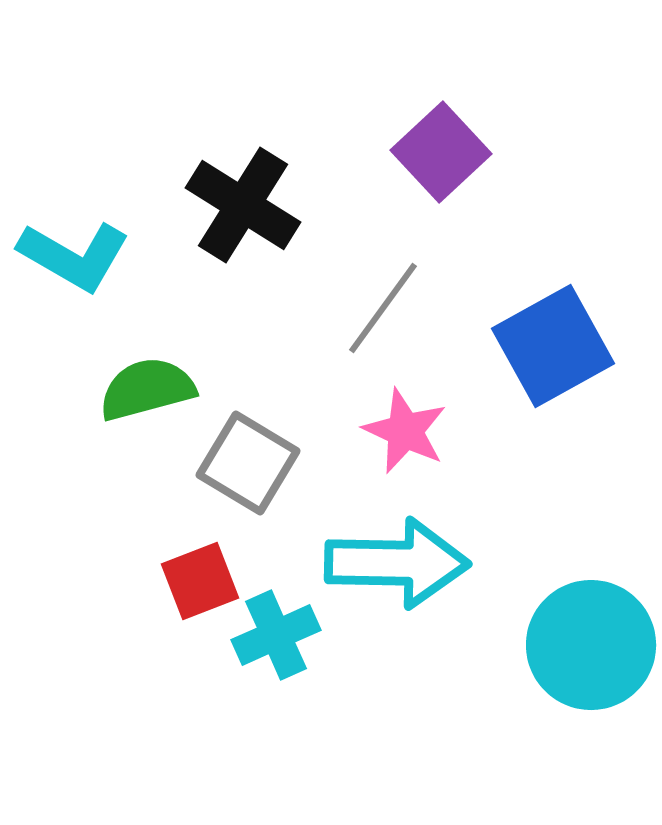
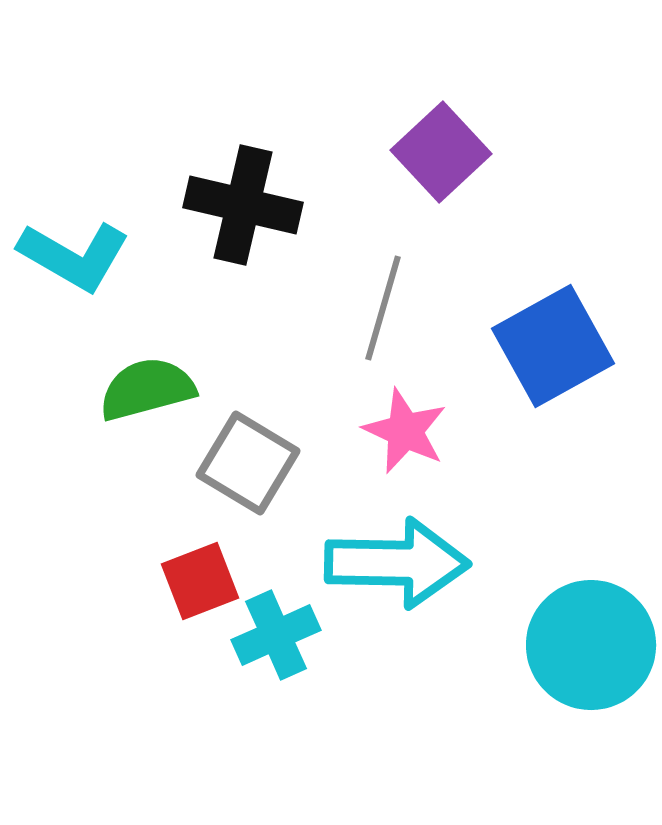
black cross: rotated 19 degrees counterclockwise
gray line: rotated 20 degrees counterclockwise
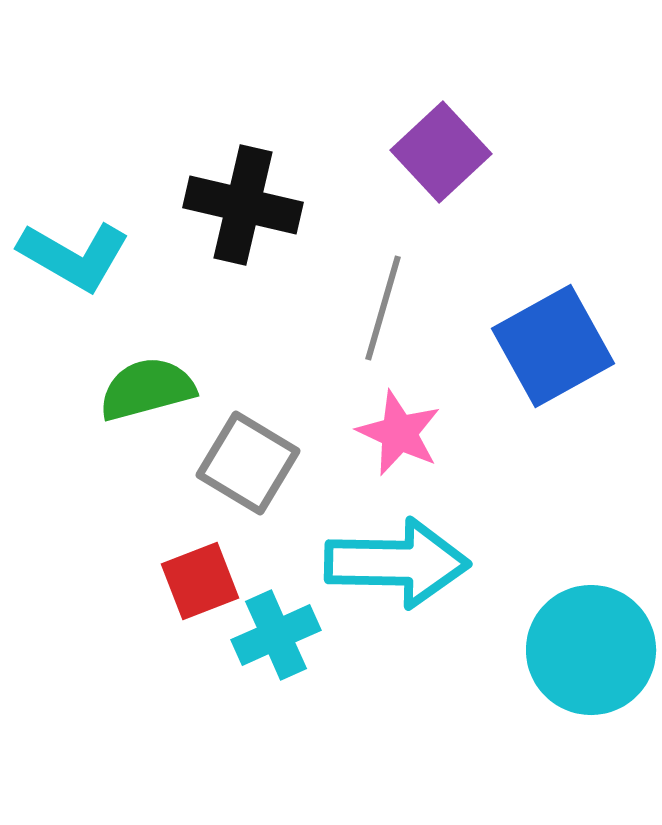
pink star: moved 6 px left, 2 px down
cyan circle: moved 5 px down
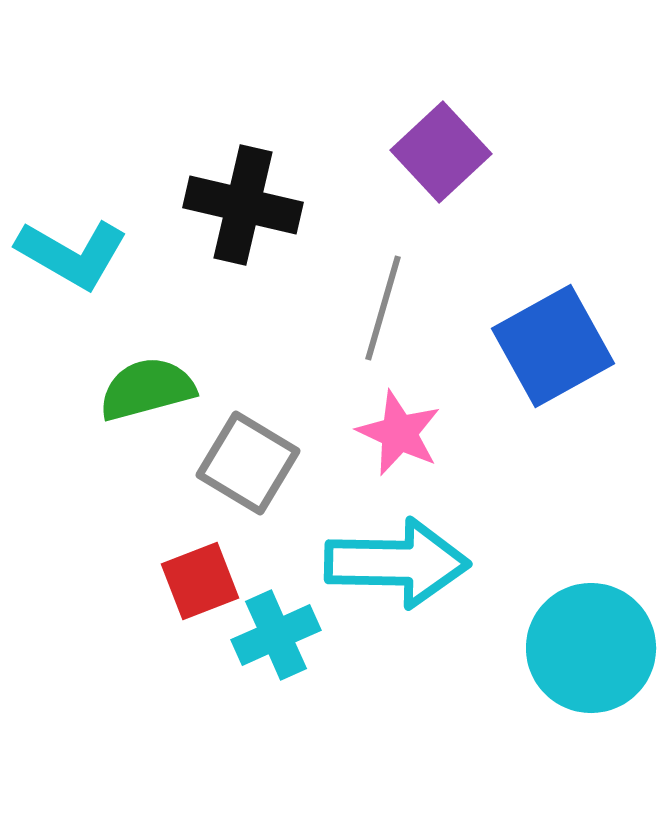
cyan L-shape: moved 2 px left, 2 px up
cyan circle: moved 2 px up
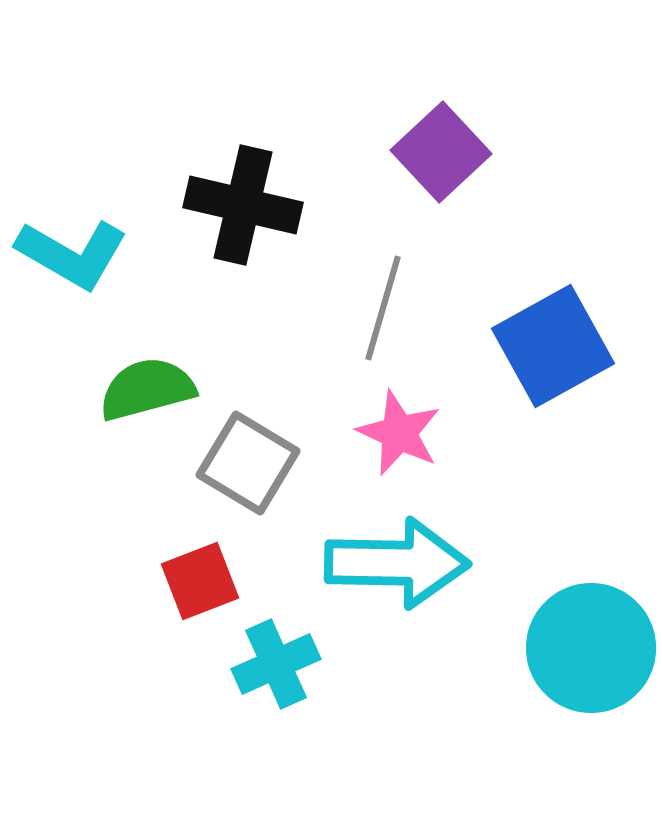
cyan cross: moved 29 px down
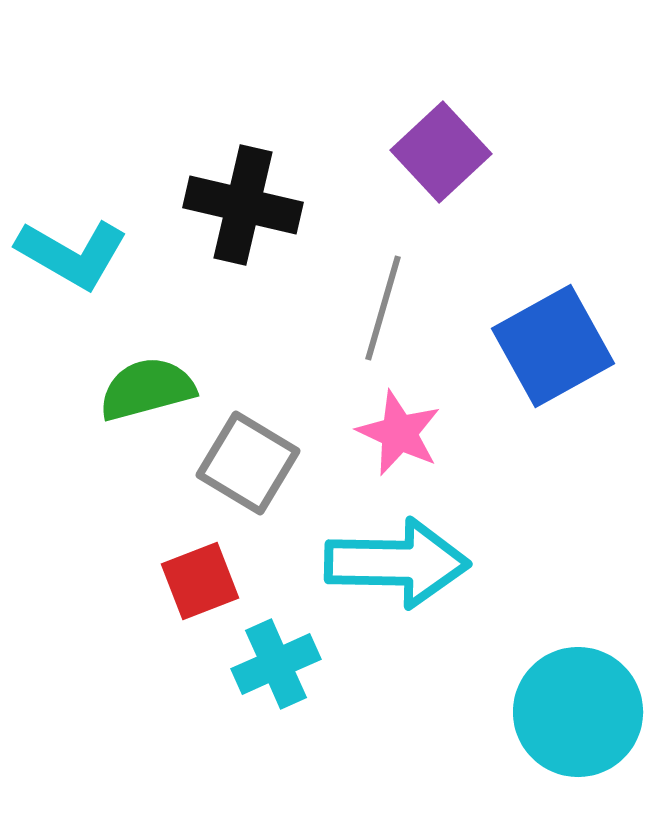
cyan circle: moved 13 px left, 64 px down
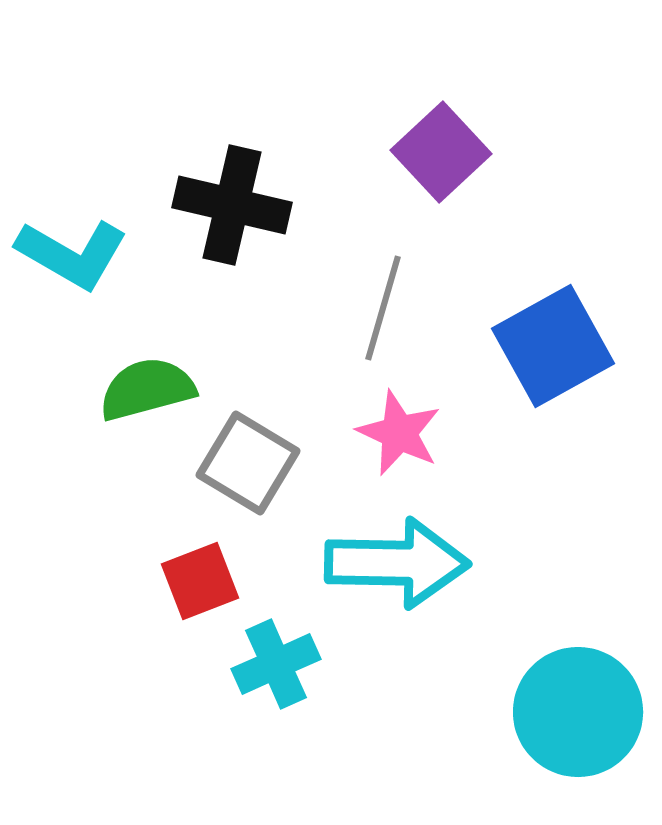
black cross: moved 11 px left
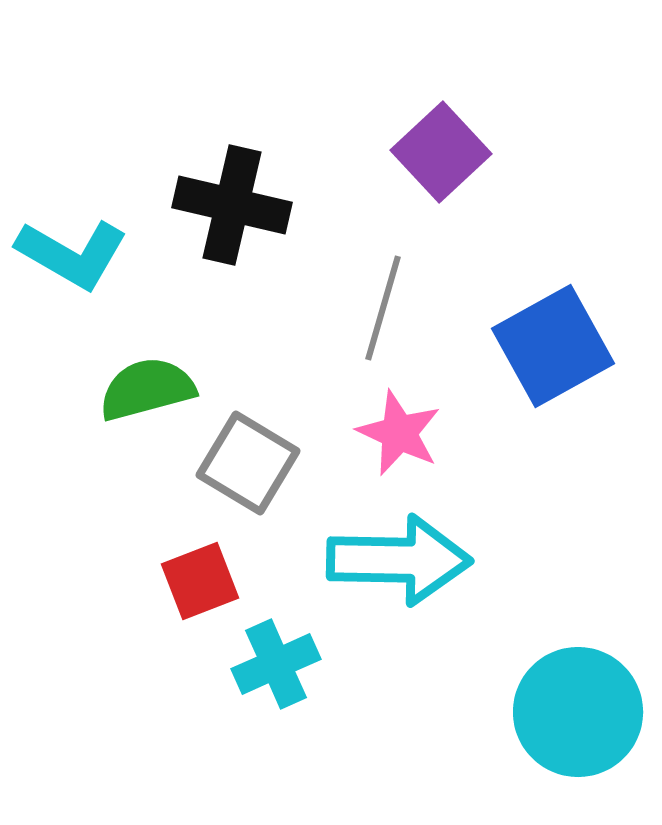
cyan arrow: moved 2 px right, 3 px up
